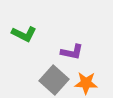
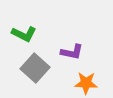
gray square: moved 19 px left, 12 px up
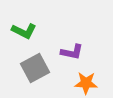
green L-shape: moved 3 px up
gray square: rotated 20 degrees clockwise
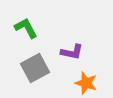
green L-shape: moved 2 px right, 3 px up; rotated 145 degrees counterclockwise
orange star: rotated 15 degrees clockwise
